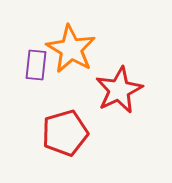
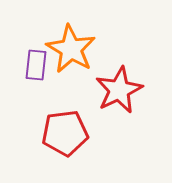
red pentagon: rotated 9 degrees clockwise
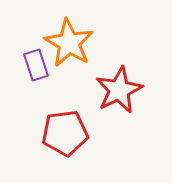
orange star: moved 2 px left, 6 px up
purple rectangle: rotated 24 degrees counterclockwise
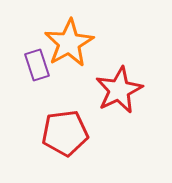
orange star: rotated 12 degrees clockwise
purple rectangle: moved 1 px right
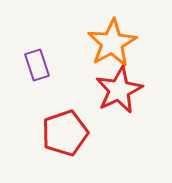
orange star: moved 43 px right
red pentagon: rotated 12 degrees counterclockwise
